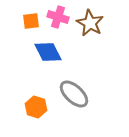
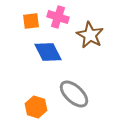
brown star: moved 12 px down
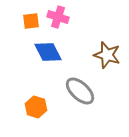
brown star: moved 17 px right, 20 px down; rotated 12 degrees counterclockwise
gray ellipse: moved 6 px right, 3 px up
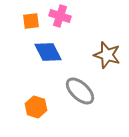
pink cross: moved 2 px right, 1 px up
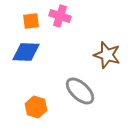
blue diamond: moved 22 px left; rotated 60 degrees counterclockwise
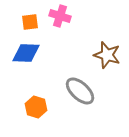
orange square: moved 1 px left, 1 px down
blue diamond: moved 1 px down
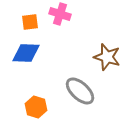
pink cross: moved 2 px up
brown star: moved 2 px down
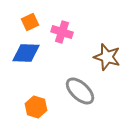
pink cross: moved 2 px right, 18 px down
orange square: rotated 18 degrees counterclockwise
